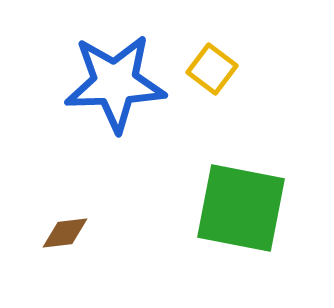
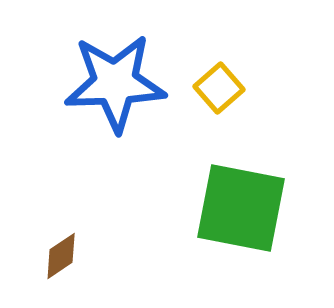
yellow square: moved 7 px right, 19 px down; rotated 12 degrees clockwise
brown diamond: moved 4 px left, 23 px down; rotated 27 degrees counterclockwise
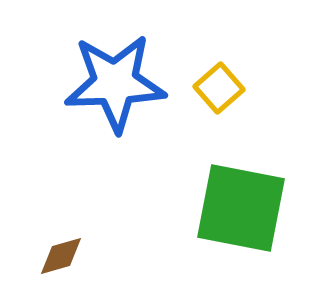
brown diamond: rotated 18 degrees clockwise
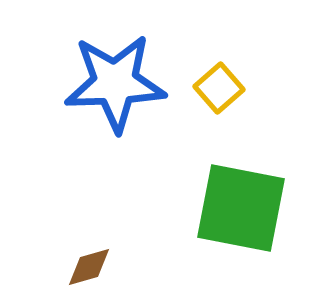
brown diamond: moved 28 px right, 11 px down
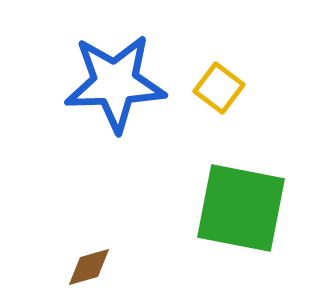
yellow square: rotated 12 degrees counterclockwise
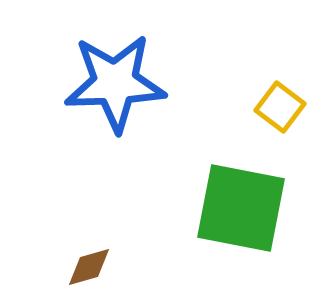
yellow square: moved 61 px right, 19 px down
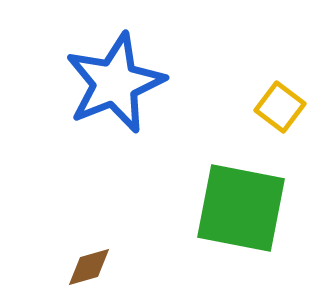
blue star: rotated 20 degrees counterclockwise
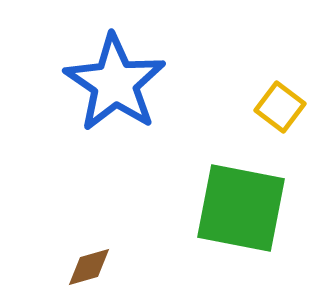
blue star: rotated 16 degrees counterclockwise
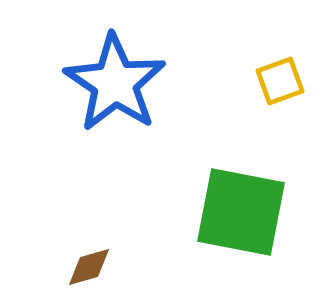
yellow square: moved 26 px up; rotated 33 degrees clockwise
green square: moved 4 px down
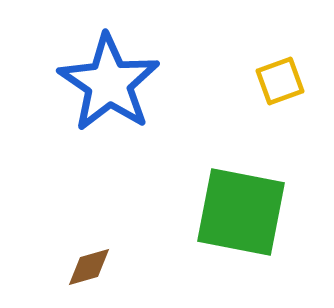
blue star: moved 6 px left
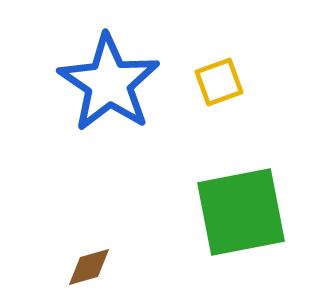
yellow square: moved 61 px left, 1 px down
green square: rotated 22 degrees counterclockwise
